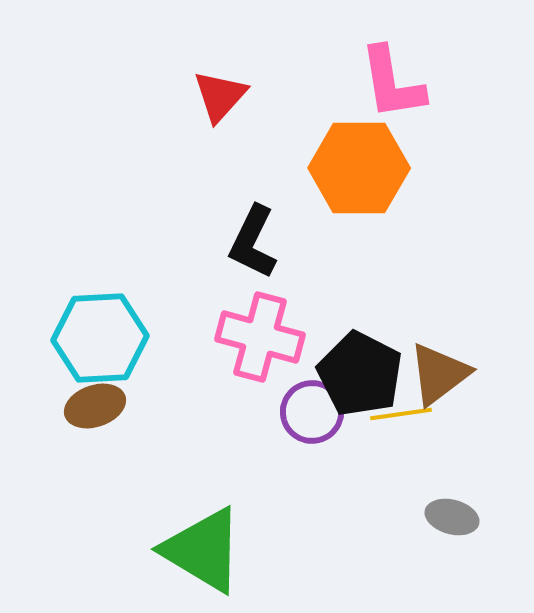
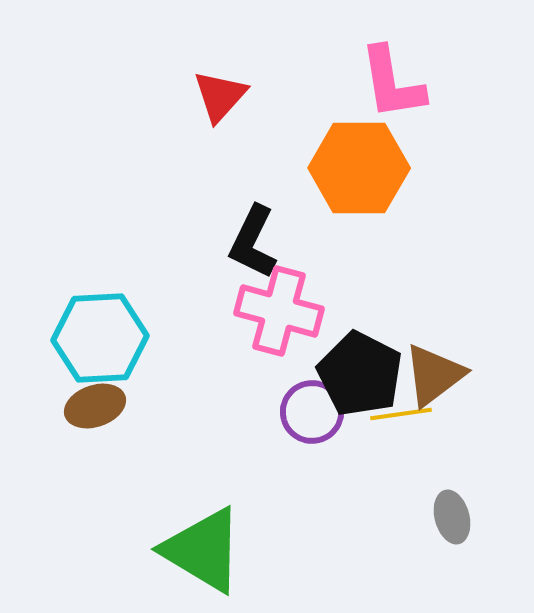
pink cross: moved 19 px right, 26 px up
brown triangle: moved 5 px left, 1 px down
gray ellipse: rotated 60 degrees clockwise
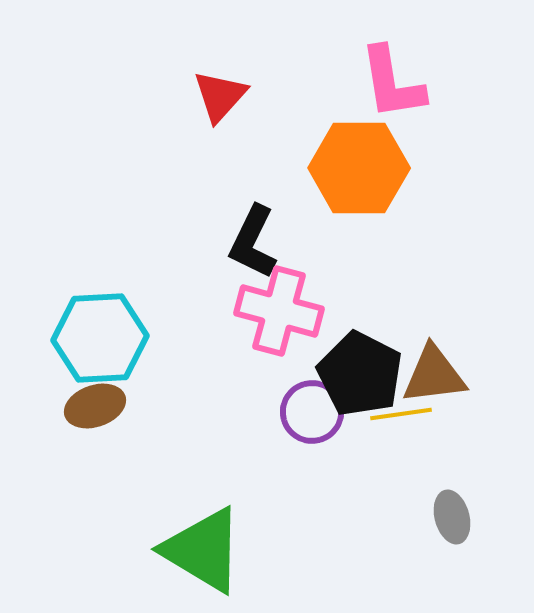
brown triangle: rotated 30 degrees clockwise
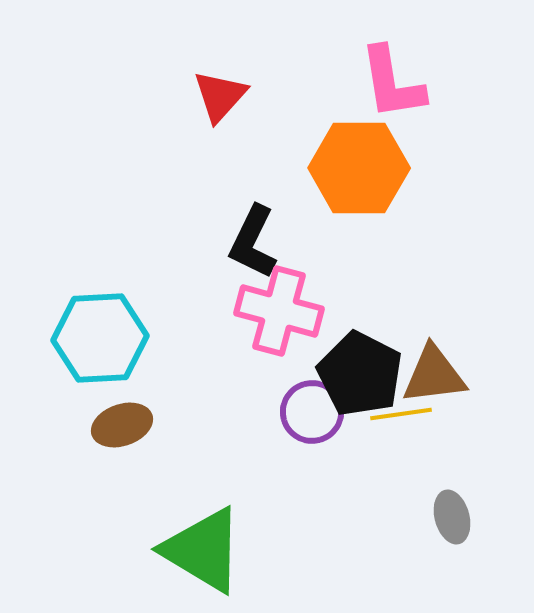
brown ellipse: moved 27 px right, 19 px down
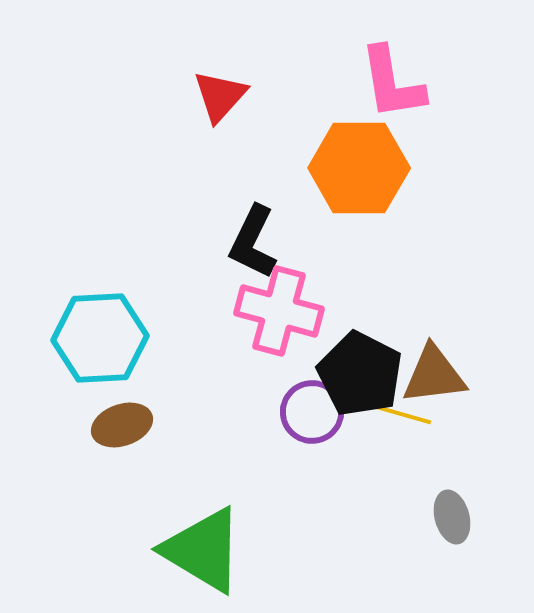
yellow line: rotated 24 degrees clockwise
